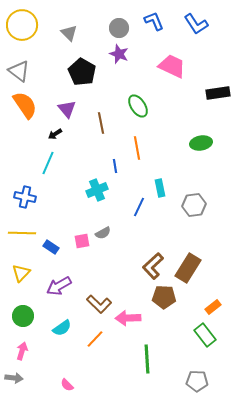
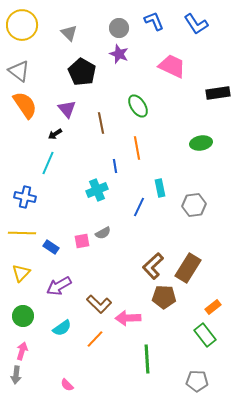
gray arrow at (14, 378): moved 2 px right, 3 px up; rotated 90 degrees clockwise
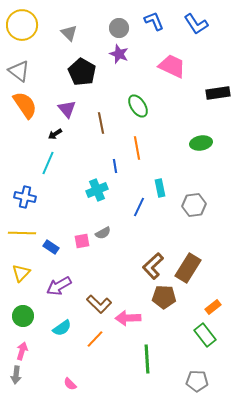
pink semicircle at (67, 385): moved 3 px right, 1 px up
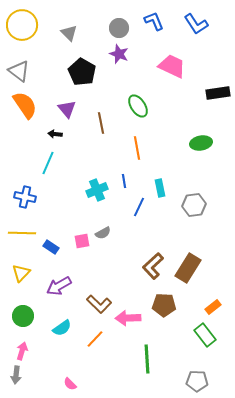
black arrow at (55, 134): rotated 40 degrees clockwise
blue line at (115, 166): moved 9 px right, 15 px down
brown pentagon at (164, 297): moved 8 px down
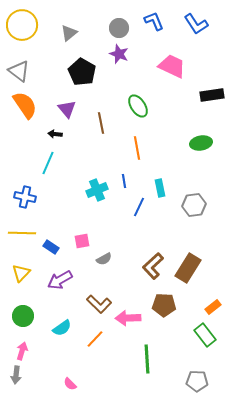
gray triangle at (69, 33): rotated 36 degrees clockwise
black rectangle at (218, 93): moved 6 px left, 2 px down
gray semicircle at (103, 233): moved 1 px right, 26 px down
purple arrow at (59, 286): moved 1 px right, 6 px up
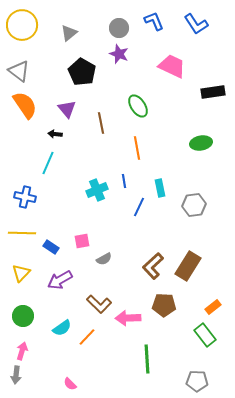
black rectangle at (212, 95): moved 1 px right, 3 px up
brown rectangle at (188, 268): moved 2 px up
orange line at (95, 339): moved 8 px left, 2 px up
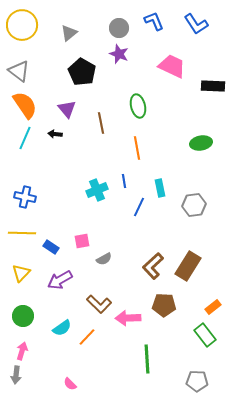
black rectangle at (213, 92): moved 6 px up; rotated 10 degrees clockwise
green ellipse at (138, 106): rotated 20 degrees clockwise
cyan line at (48, 163): moved 23 px left, 25 px up
